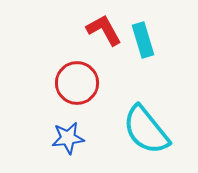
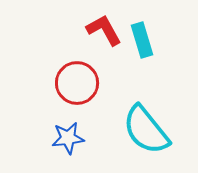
cyan rectangle: moved 1 px left
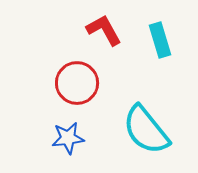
cyan rectangle: moved 18 px right
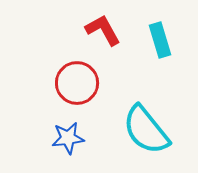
red L-shape: moved 1 px left
